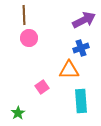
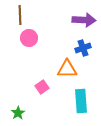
brown line: moved 4 px left
purple arrow: rotated 30 degrees clockwise
blue cross: moved 2 px right
orange triangle: moved 2 px left, 1 px up
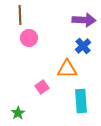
blue cross: moved 2 px up; rotated 21 degrees counterclockwise
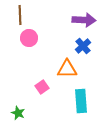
green star: rotated 16 degrees counterclockwise
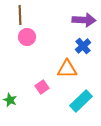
pink circle: moved 2 px left, 1 px up
cyan rectangle: rotated 50 degrees clockwise
green star: moved 8 px left, 13 px up
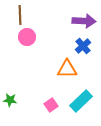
purple arrow: moved 1 px down
pink square: moved 9 px right, 18 px down
green star: rotated 16 degrees counterclockwise
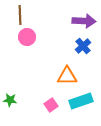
orange triangle: moved 7 px down
cyan rectangle: rotated 25 degrees clockwise
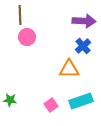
orange triangle: moved 2 px right, 7 px up
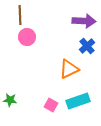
blue cross: moved 4 px right
orange triangle: rotated 25 degrees counterclockwise
cyan rectangle: moved 3 px left
pink square: rotated 24 degrees counterclockwise
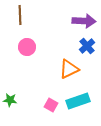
pink circle: moved 10 px down
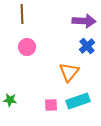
brown line: moved 2 px right, 1 px up
orange triangle: moved 3 px down; rotated 25 degrees counterclockwise
pink square: rotated 32 degrees counterclockwise
